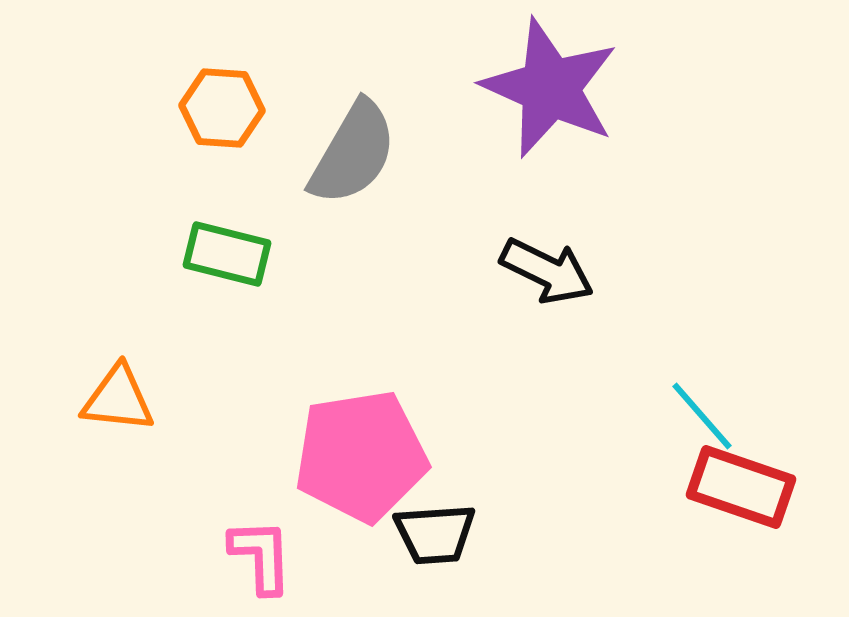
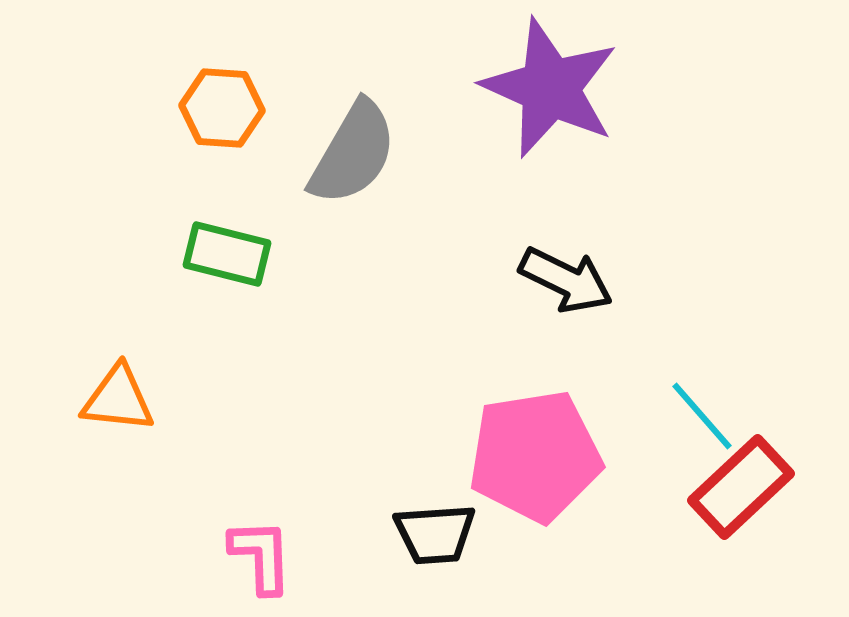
black arrow: moved 19 px right, 9 px down
pink pentagon: moved 174 px right
red rectangle: rotated 62 degrees counterclockwise
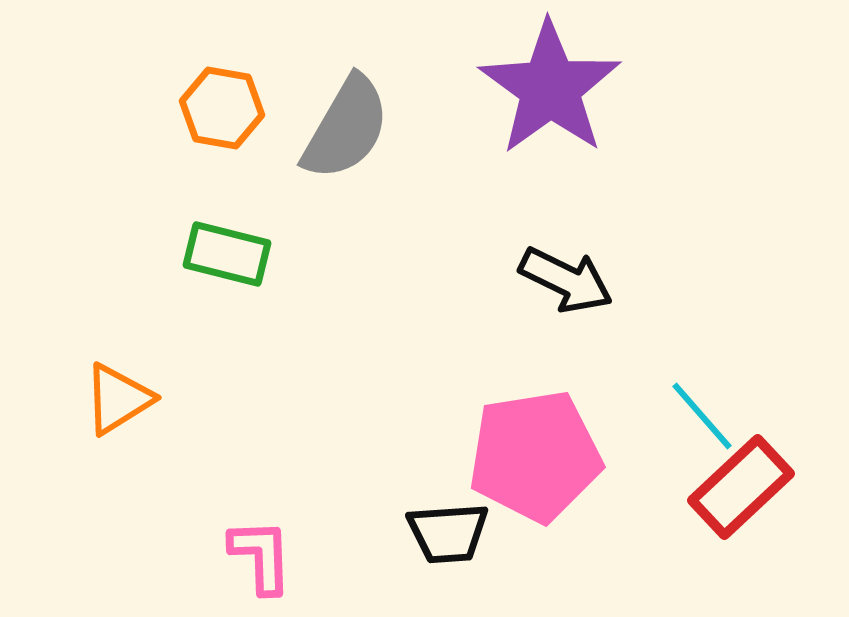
purple star: rotated 12 degrees clockwise
orange hexagon: rotated 6 degrees clockwise
gray semicircle: moved 7 px left, 25 px up
orange triangle: rotated 38 degrees counterclockwise
black trapezoid: moved 13 px right, 1 px up
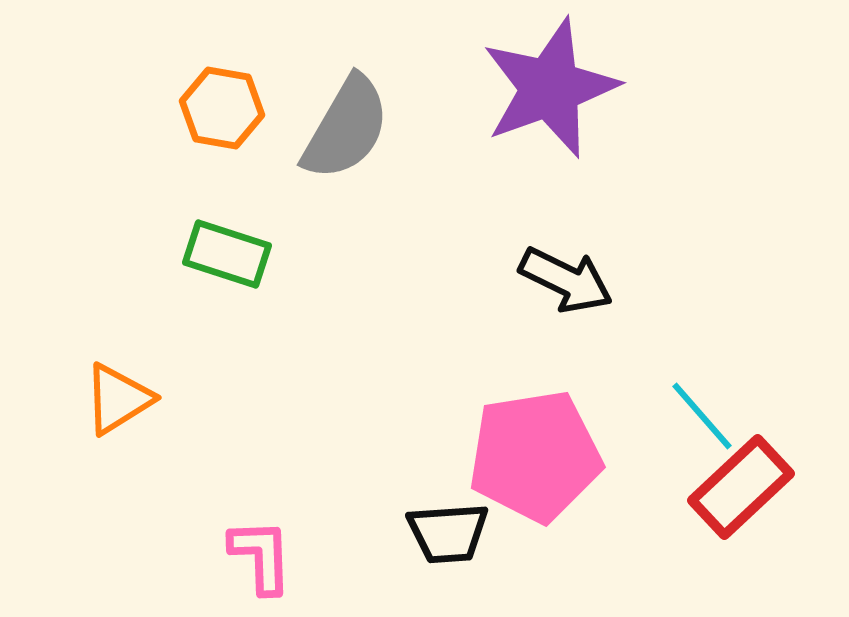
purple star: rotated 16 degrees clockwise
green rectangle: rotated 4 degrees clockwise
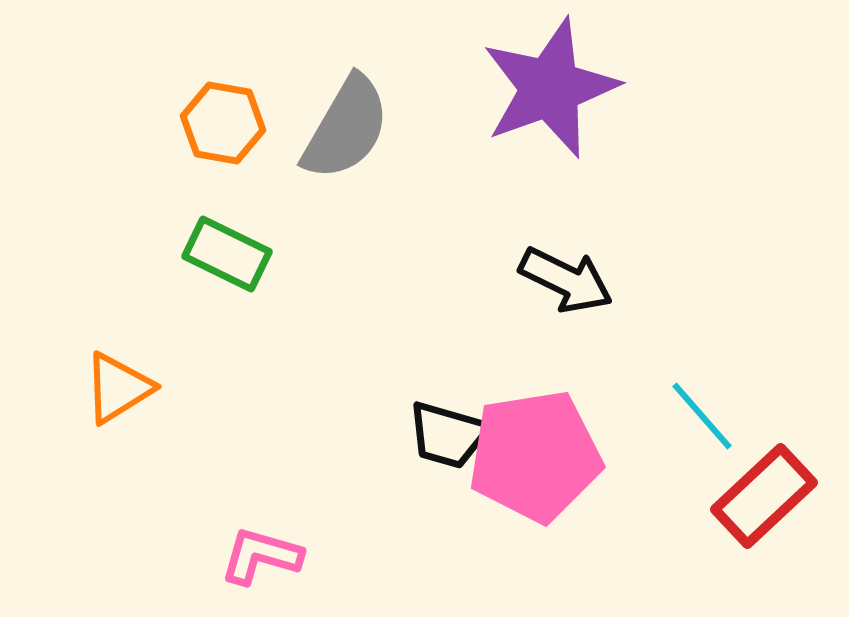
orange hexagon: moved 1 px right, 15 px down
green rectangle: rotated 8 degrees clockwise
orange triangle: moved 11 px up
red rectangle: moved 23 px right, 9 px down
black trapezoid: moved 98 px up; rotated 20 degrees clockwise
pink L-shape: rotated 72 degrees counterclockwise
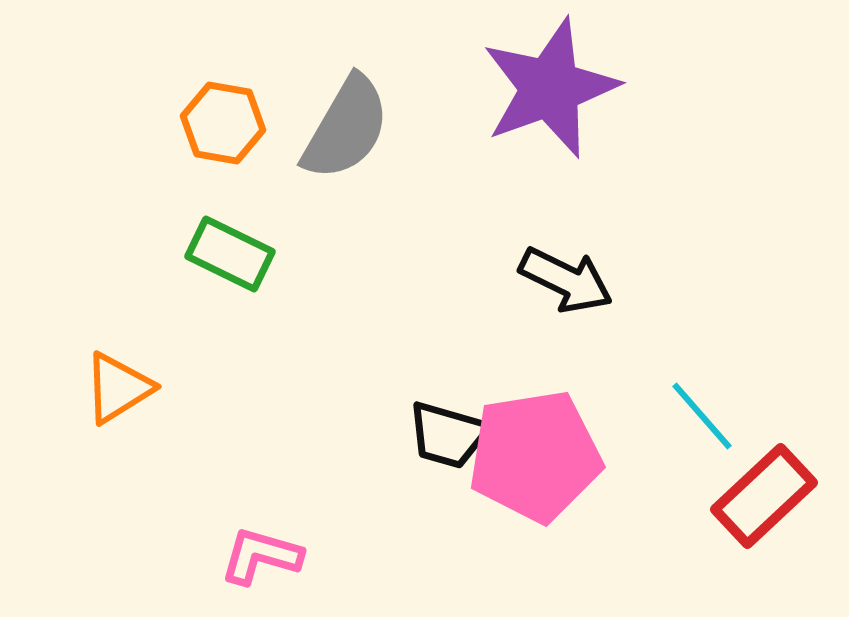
green rectangle: moved 3 px right
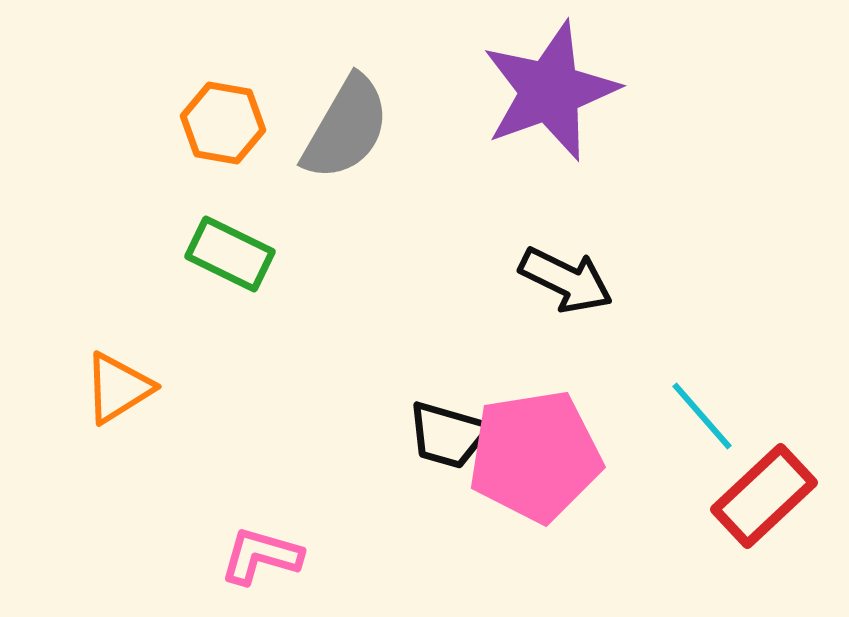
purple star: moved 3 px down
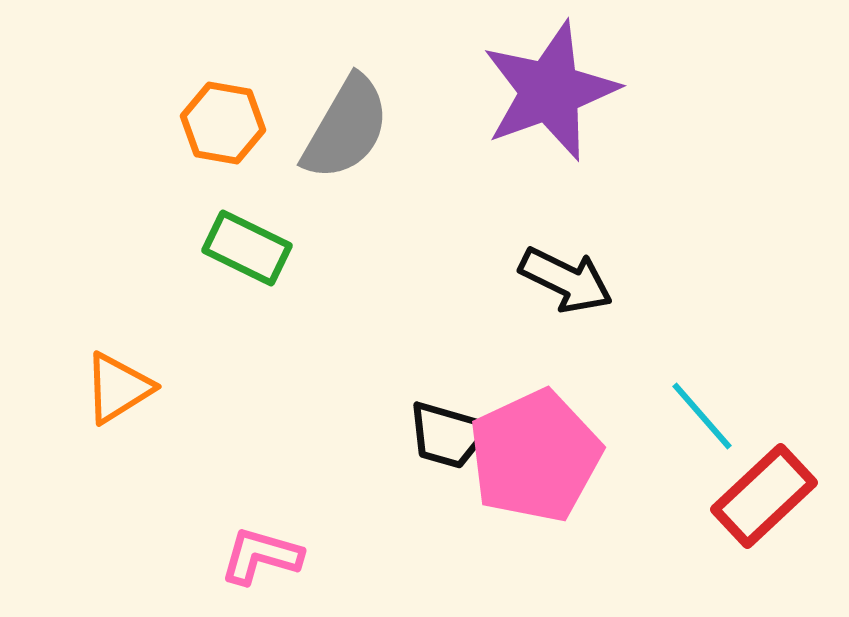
green rectangle: moved 17 px right, 6 px up
pink pentagon: rotated 16 degrees counterclockwise
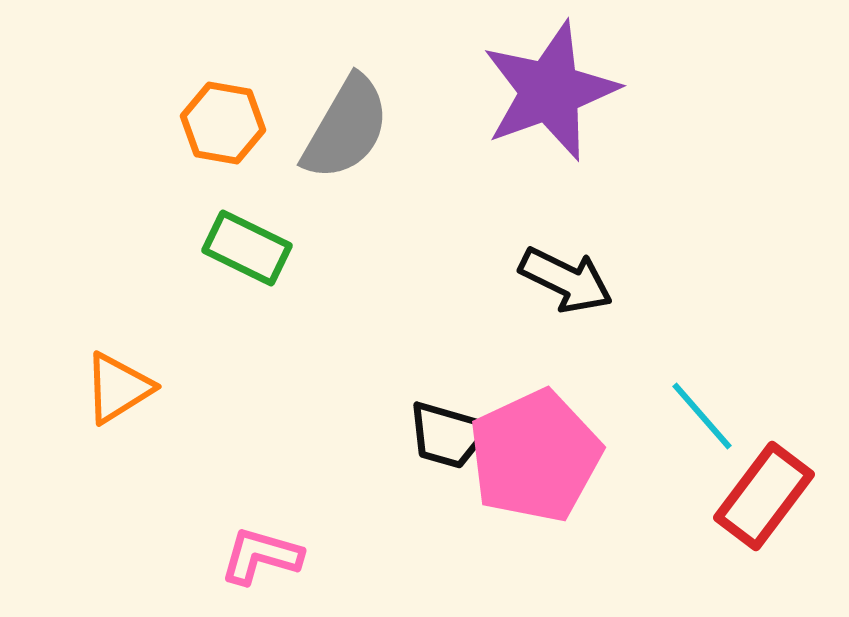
red rectangle: rotated 10 degrees counterclockwise
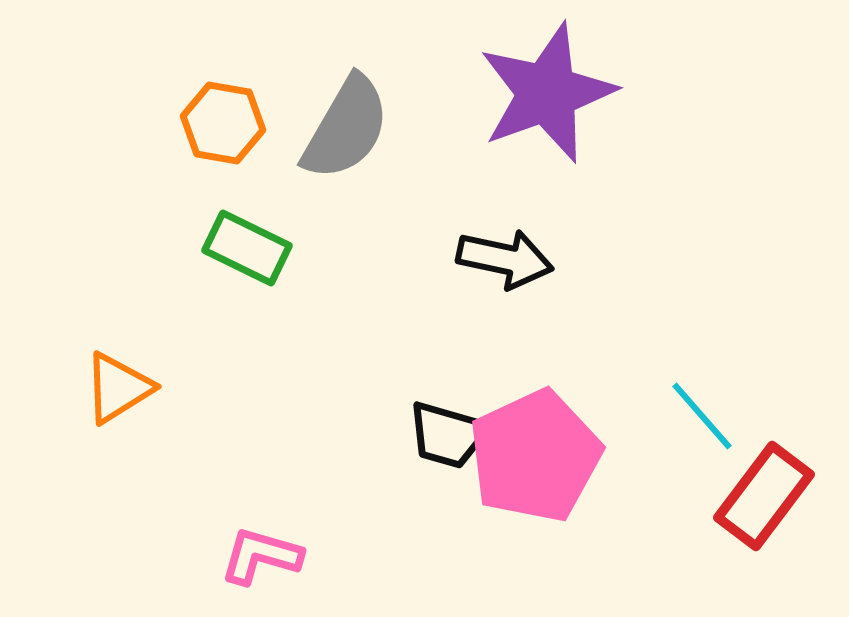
purple star: moved 3 px left, 2 px down
black arrow: moved 61 px left, 21 px up; rotated 14 degrees counterclockwise
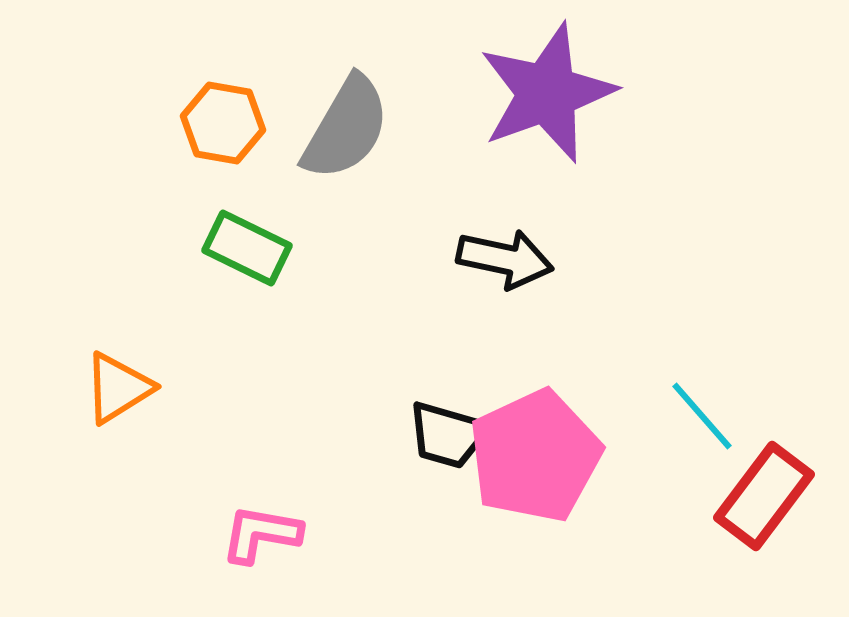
pink L-shape: moved 22 px up; rotated 6 degrees counterclockwise
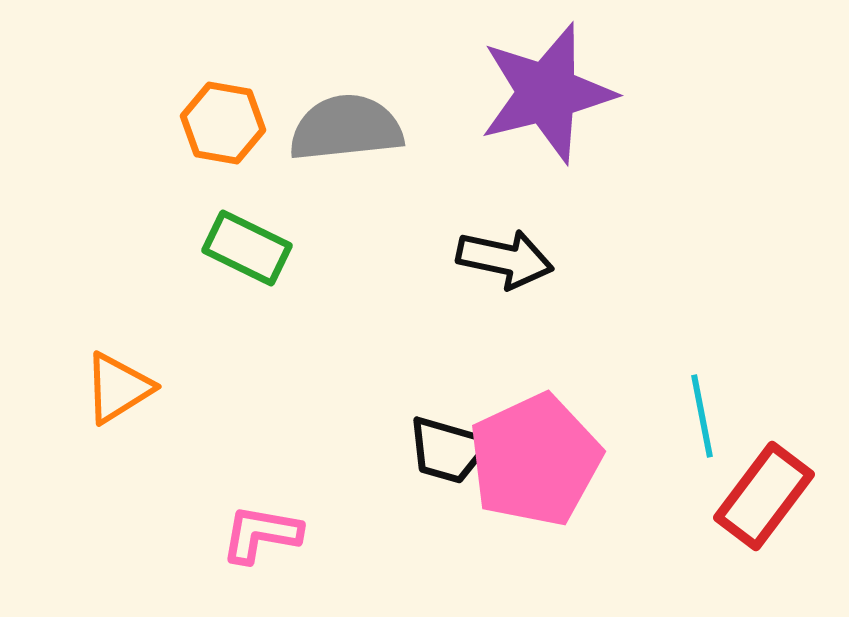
purple star: rotated 6 degrees clockwise
gray semicircle: rotated 126 degrees counterclockwise
cyan line: rotated 30 degrees clockwise
black trapezoid: moved 15 px down
pink pentagon: moved 4 px down
